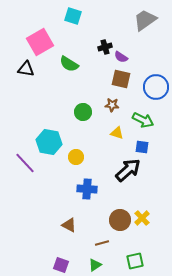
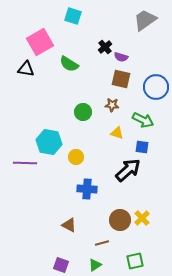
black cross: rotated 24 degrees counterclockwise
purple semicircle: rotated 16 degrees counterclockwise
purple line: rotated 45 degrees counterclockwise
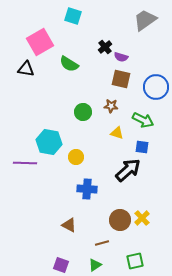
brown star: moved 1 px left, 1 px down
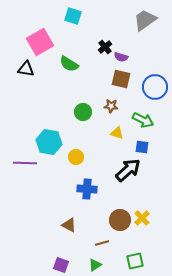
blue circle: moved 1 px left
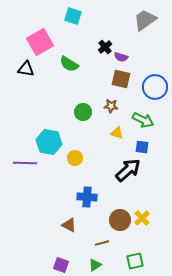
yellow circle: moved 1 px left, 1 px down
blue cross: moved 8 px down
